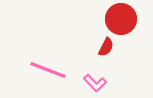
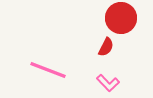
red circle: moved 1 px up
pink L-shape: moved 13 px right
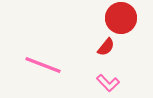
red semicircle: rotated 12 degrees clockwise
pink line: moved 5 px left, 5 px up
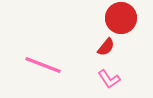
pink L-shape: moved 1 px right, 4 px up; rotated 10 degrees clockwise
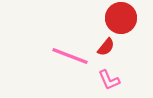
pink line: moved 27 px right, 9 px up
pink L-shape: moved 1 px down; rotated 10 degrees clockwise
